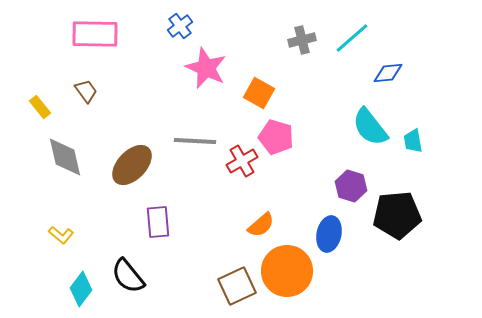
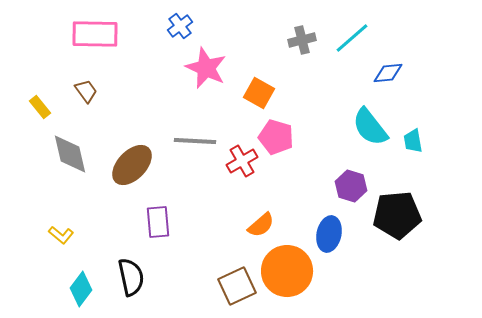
gray diamond: moved 5 px right, 3 px up
black semicircle: moved 3 px right, 1 px down; rotated 153 degrees counterclockwise
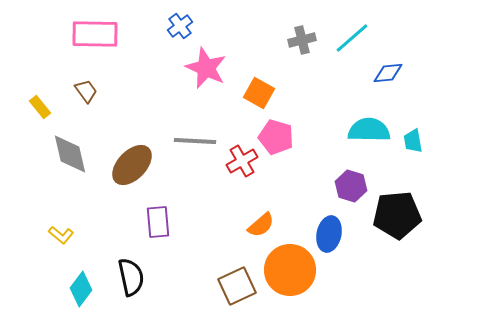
cyan semicircle: moved 1 px left, 3 px down; rotated 129 degrees clockwise
orange circle: moved 3 px right, 1 px up
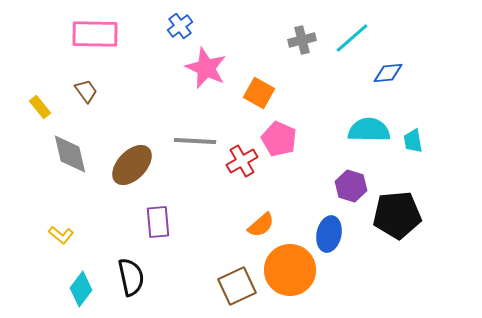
pink pentagon: moved 3 px right, 2 px down; rotated 8 degrees clockwise
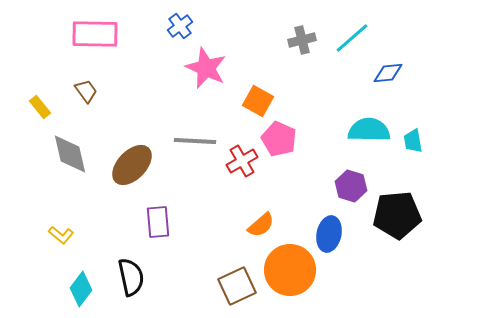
orange square: moved 1 px left, 8 px down
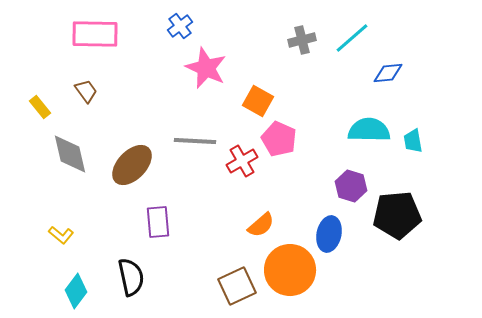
cyan diamond: moved 5 px left, 2 px down
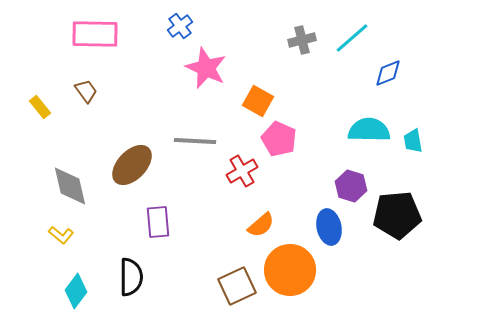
blue diamond: rotated 16 degrees counterclockwise
gray diamond: moved 32 px down
red cross: moved 10 px down
blue ellipse: moved 7 px up; rotated 24 degrees counterclockwise
black semicircle: rotated 12 degrees clockwise
